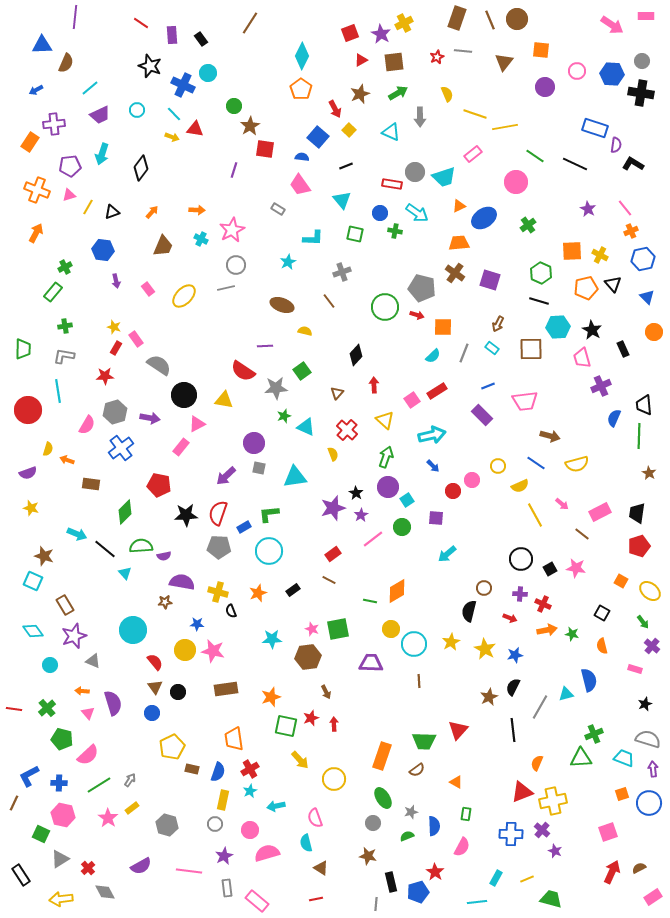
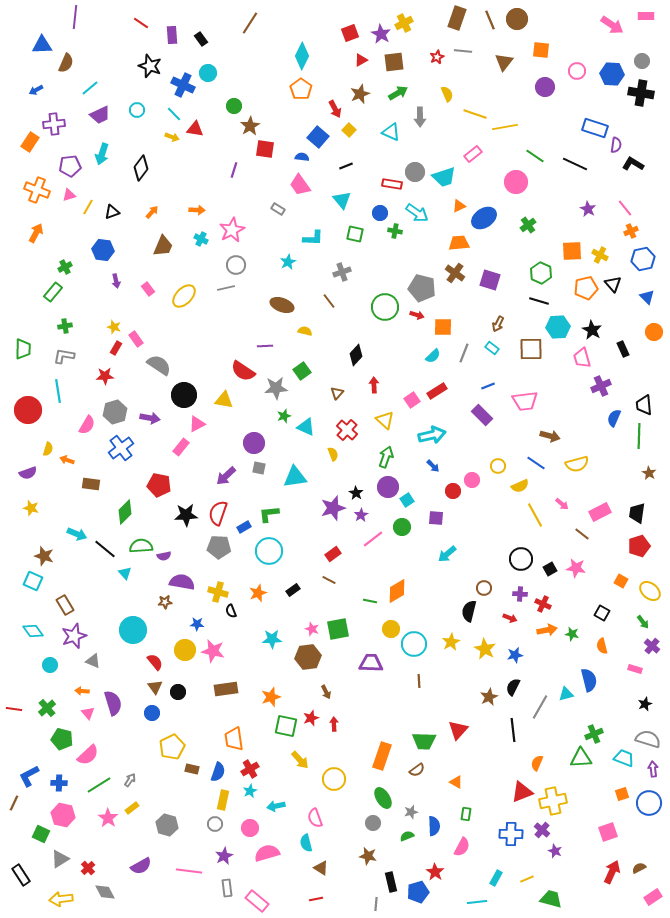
pink circle at (250, 830): moved 2 px up
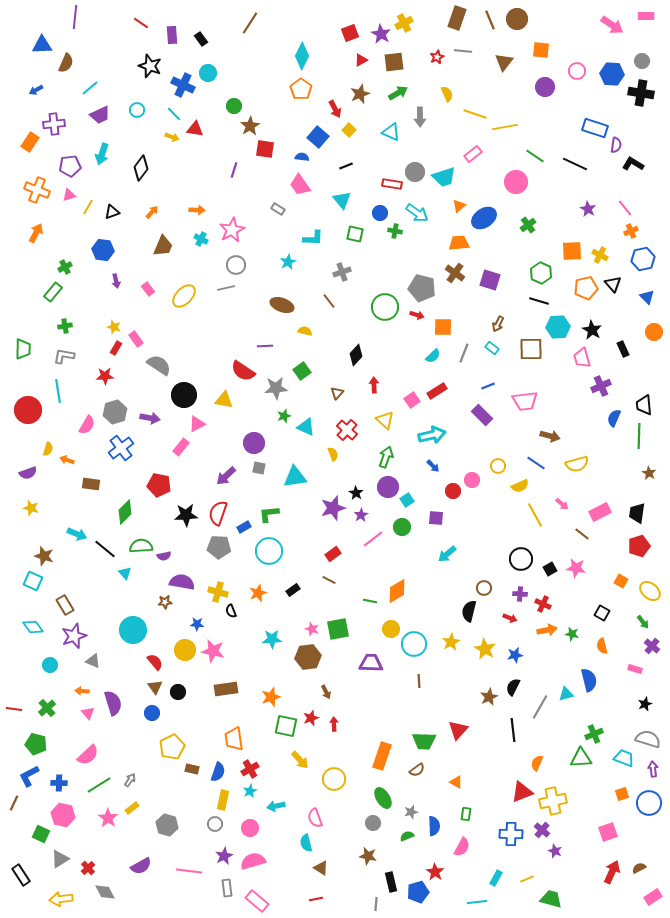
orange triangle at (459, 206): rotated 16 degrees counterclockwise
cyan diamond at (33, 631): moved 4 px up
green pentagon at (62, 739): moved 26 px left, 5 px down
pink semicircle at (267, 853): moved 14 px left, 8 px down
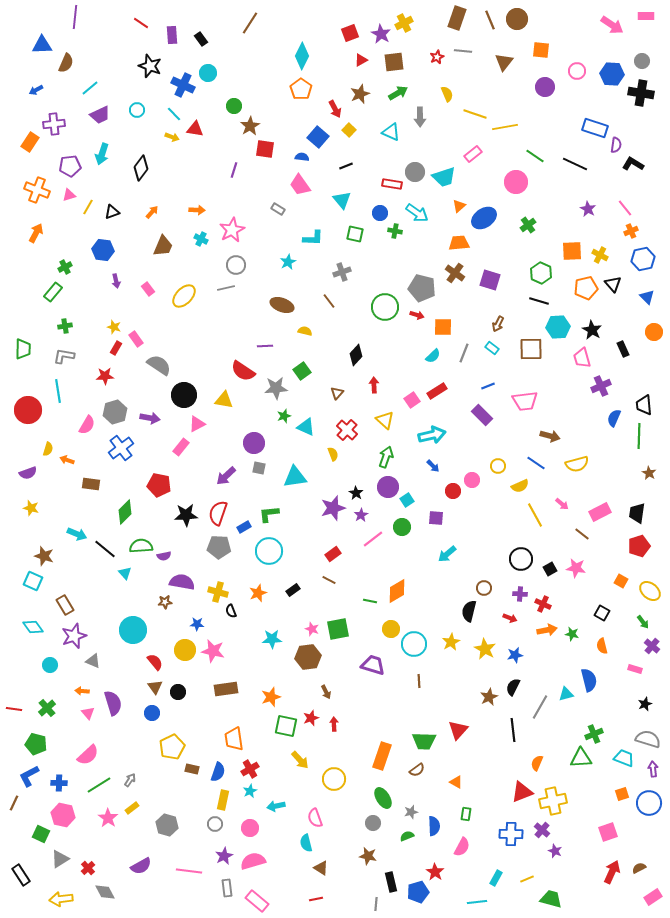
purple trapezoid at (371, 663): moved 2 px right, 2 px down; rotated 15 degrees clockwise
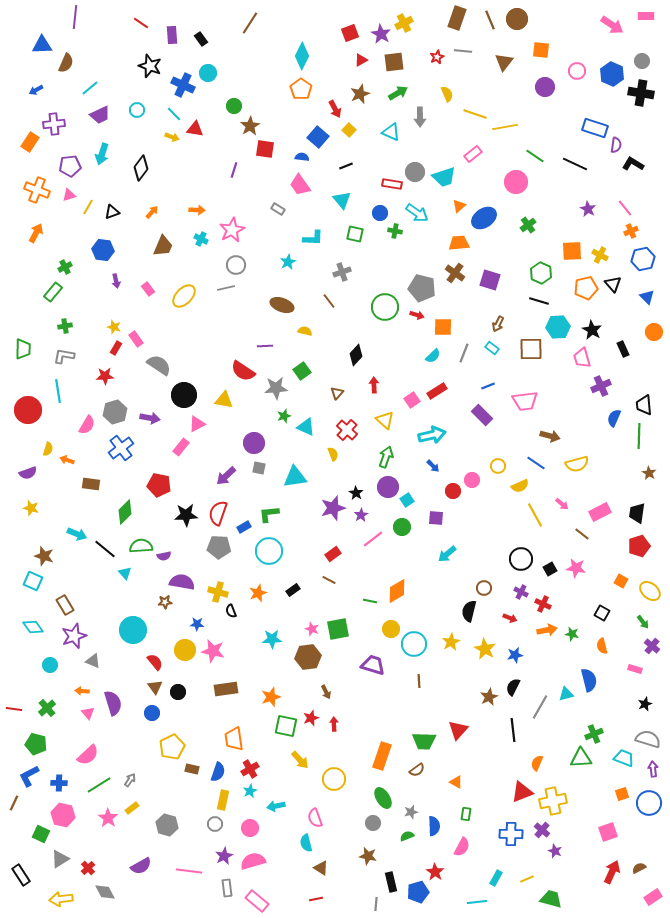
blue hexagon at (612, 74): rotated 20 degrees clockwise
purple cross at (520, 594): moved 1 px right, 2 px up; rotated 24 degrees clockwise
